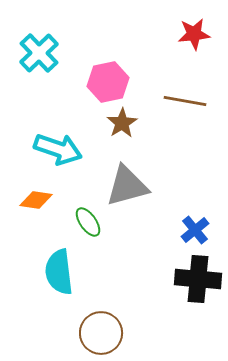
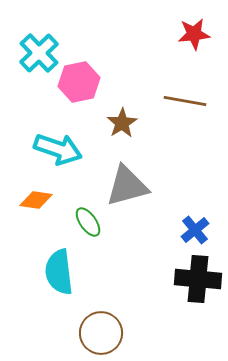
pink hexagon: moved 29 px left
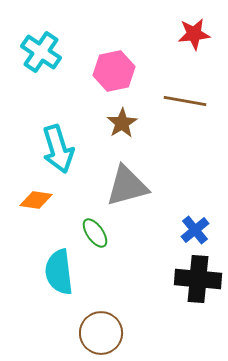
cyan cross: moved 2 px right, 1 px up; rotated 12 degrees counterclockwise
pink hexagon: moved 35 px right, 11 px up
cyan arrow: rotated 54 degrees clockwise
green ellipse: moved 7 px right, 11 px down
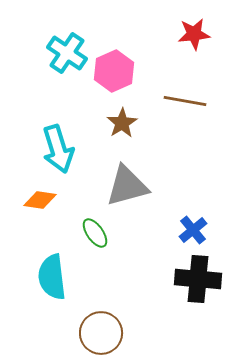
cyan cross: moved 26 px right, 1 px down
pink hexagon: rotated 12 degrees counterclockwise
orange diamond: moved 4 px right
blue cross: moved 2 px left
cyan semicircle: moved 7 px left, 5 px down
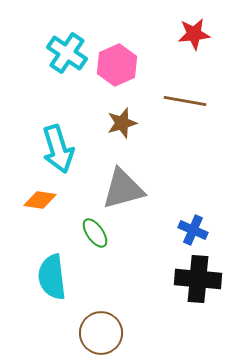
pink hexagon: moved 3 px right, 6 px up
brown star: rotated 16 degrees clockwise
gray triangle: moved 4 px left, 3 px down
blue cross: rotated 28 degrees counterclockwise
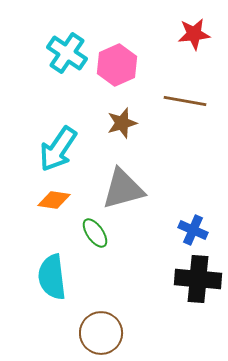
cyan arrow: rotated 51 degrees clockwise
orange diamond: moved 14 px right
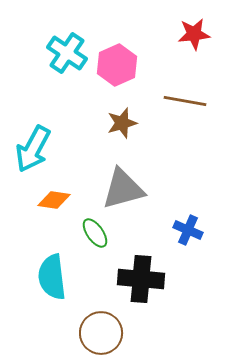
cyan arrow: moved 25 px left; rotated 6 degrees counterclockwise
blue cross: moved 5 px left
black cross: moved 57 px left
